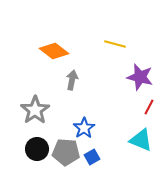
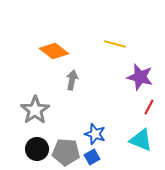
blue star: moved 11 px right, 6 px down; rotated 20 degrees counterclockwise
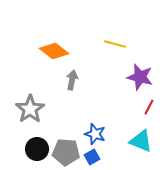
gray star: moved 5 px left, 1 px up
cyan triangle: moved 1 px down
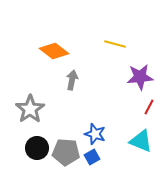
purple star: rotated 20 degrees counterclockwise
black circle: moved 1 px up
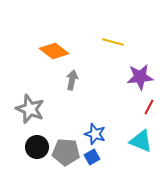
yellow line: moved 2 px left, 2 px up
gray star: rotated 16 degrees counterclockwise
black circle: moved 1 px up
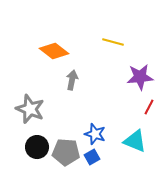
cyan triangle: moved 6 px left
